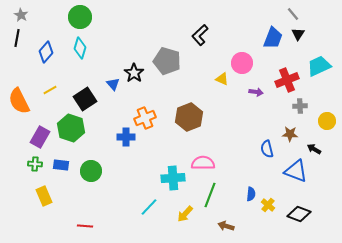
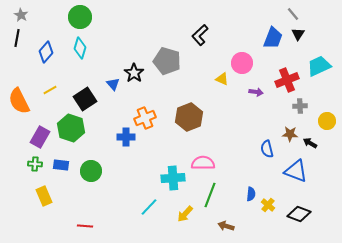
black arrow at (314, 149): moved 4 px left, 6 px up
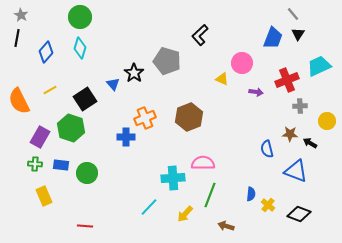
green circle at (91, 171): moved 4 px left, 2 px down
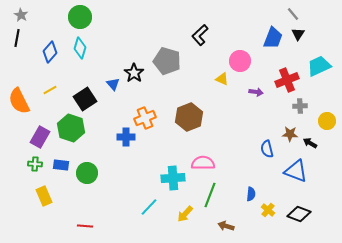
blue diamond at (46, 52): moved 4 px right
pink circle at (242, 63): moved 2 px left, 2 px up
yellow cross at (268, 205): moved 5 px down
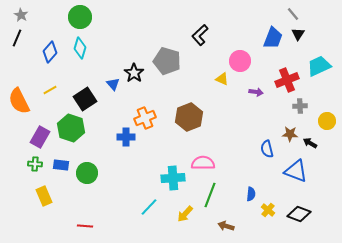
black line at (17, 38): rotated 12 degrees clockwise
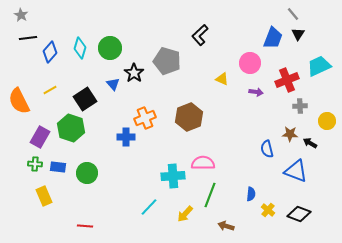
green circle at (80, 17): moved 30 px right, 31 px down
black line at (17, 38): moved 11 px right; rotated 60 degrees clockwise
pink circle at (240, 61): moved 10 px right, 2 px down
blue rectangle at (61, 165): moved 3 px left, 2 px down
cyan cross at (173, 178): moved 2 px up
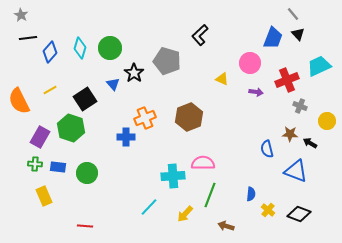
black triangle at (298, 34): rotated 16 degrees counterclockwise
gray cross at (300, 106): rotated 24 degrees clockwise
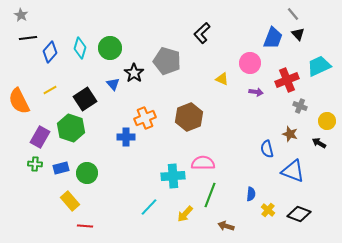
black L-shape at (200, 35): moved 2 px right, 2 px up
brown star at (290, 134): rotated 14 degrees clockwise
black arrow at (310, 143): moved 9 px right
blue rectangle at (58, 167): moved 3 px right, 1 px down; rotated 21 degrees counterclockwise
blue triangle at (296, 171): moved 3 px left
yellow rectangle at (44, 196): moved 26 px right, 5 px down; rotated 18 degrees counterclockwise
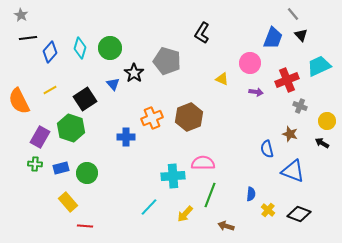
black L-shape at (202, 33): rotated 15 degrees counterclockwise
black triangle at (298, 34): moved 3 px right, 1 px down
orange cross at (145, 118): moved 7 px right
black arrow at (319, 143): moved 3 px right
yellow rectangle at (70, 201): moved 2 px left, 1 px down
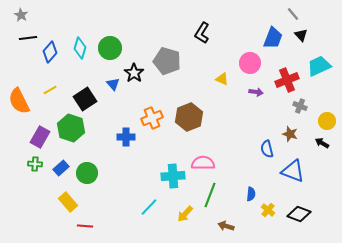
blue rectangle at (61, 168): rotated 28 degrees counterclockwise
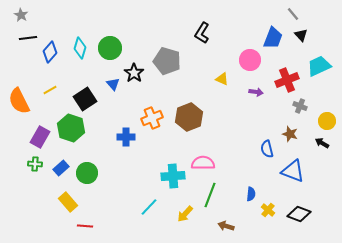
pink circle at (250, 63): moved 3 px up
